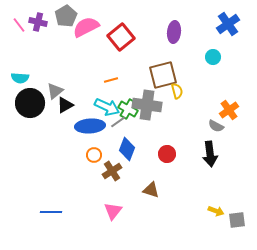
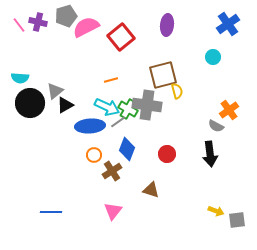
gray pentagon: rotated 15 degrees clockwise
purple ellipse: moved 7 px left, 7 px up
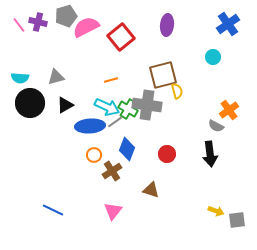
gray triangle: moved 1 px right, 14 px up; rotated 24 degrees clockwise
gray line: moved 3 px left
blue line: moved 2 px right, 2 px up; rotated 25 degrees clockwise
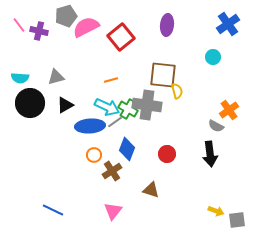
purple cross: moved 1 px right, 9 px down
brown square: rotated 20 degrees clockwise
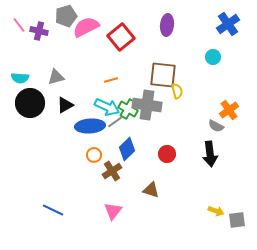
blue diamond: rotated 25 degrees clockwise
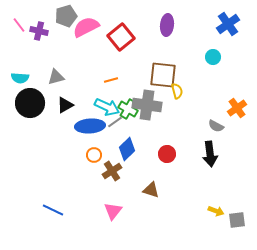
orange cross: moved 8 px right, 2 px up
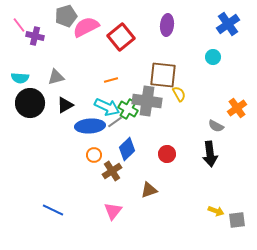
purple cross: moved 4 px left, 5 px down
yellow semicircle: moved 2 px right, 3 px down; rotated 14 degrees counterclockwise
gray cross: moved 4 px up
brown triangle: moved 2 px left; rotated 36 degrees counterclockwise
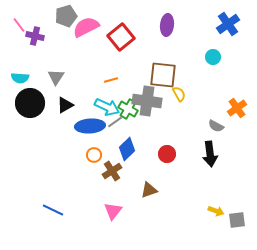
gray triangle: rotated 42 degrees counterclockwise
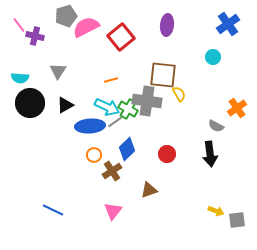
gray triangle: moved 2 px right, 6 px up
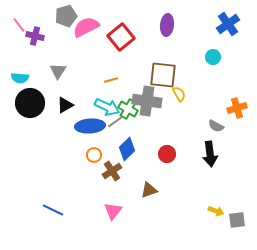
orange cross: rotated 18 degrees clockwise
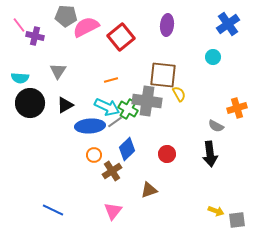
gray pentagon: rotated 20 degrees clockwise
